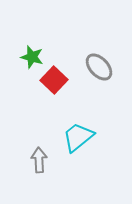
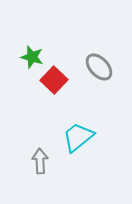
gray arrow: moved 1 px right, 1 px down
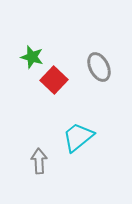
gray ellipse: rotated 16 degrees clockwise
gray arrow: moved 1 px left
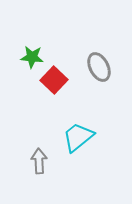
green star: rotated 10 degrees counterclockwise
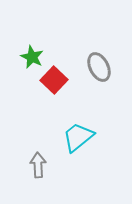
green star: rotated 20 degrees clockwise
gray arrow: moved 1 px left, 4 px down
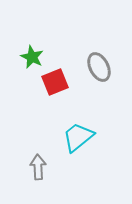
red square: moved 1 px right, 2 px down; rotated 24 degrees clockwise
gray arrow: moved 2 px down
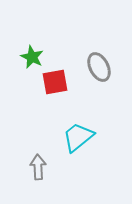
red square: rotated 12 degrees clockwise
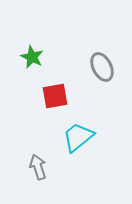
gray ellipse: moved 3 px right
red square: moved 14 px down
gray arrow: rotated 15 degrees counterclockwise
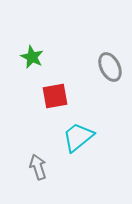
gray ellipse: moved 8 px right
